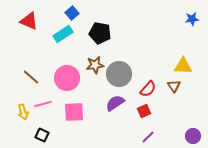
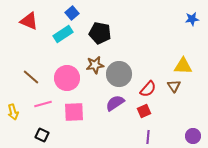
yellow arrow: moved 10 px left
purple line: rotated 40 degrees counterclockwise
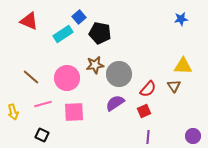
blue square: moved 7 px right, 4 px down
blue star: moved 11 px left
